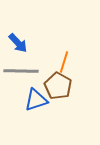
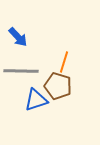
blue arrow: moved 6 px up
brown pentagon: rotated 12 degrees counterclockwise
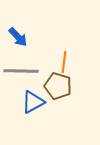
orange line: rotated 10 degrees counterclockwise
blue triangle: moved 3 px left, 2 px down; rotated 10 degrees counterclockwise
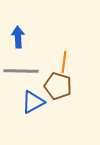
blue arrow: rotated 140 degrees counterclockwise
